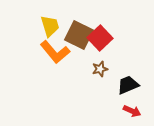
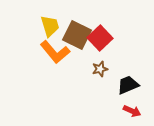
brown square: moved 2 px left
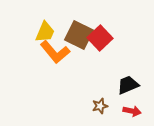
yellow trapezoid: moved 5 px left, 6 px down; rotated 40 degrees clockwise
brown square: moved 2 px right
brown star: moved 37 px down
red arrow: rotated 12 degrees counterclockwise
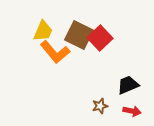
yellow trapezoid: moved 2 px left, 1 px up
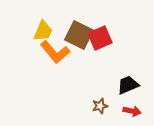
red square: rotated 20 degrees clockwise
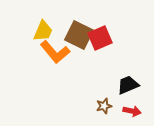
brown star: moved 4 px right
